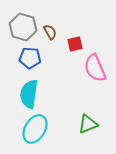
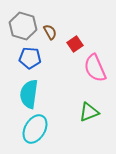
gray hexagon: moved 1 px up
red square: rotated 21 degrees counterclockwise
green triangle: moved 1 px right, 12 px up
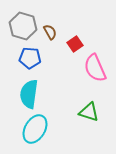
green triangle: rotated 40 degrees clockwise
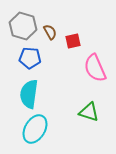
red square: moved 2 px left, 3 px up; rotated 21 degrees clockwise
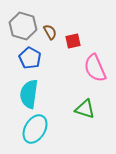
blue pentagon: rotated 25 degrees clockwise
green triangle: moved 4 px left, 3 px up
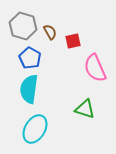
cyan semicircle: moved 5 px up
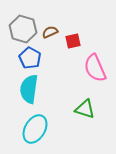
gray hexagon: moved 3 px down
brown semicircle: rotated 84 degrees counterclockwise
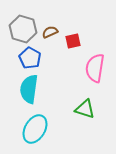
pink semicircle: rotated 32 degrees clockwise
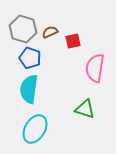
blue pentagon: rotated 10 degrees counterclockwise
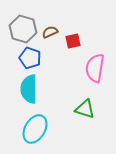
cyan semicircle: rotated 8 degrees counterclockwise
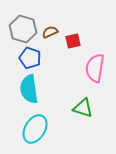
cyan semicircle: rotated 8 degrees counterclockwise
green triangle: moved 2 px left, 1 px up
